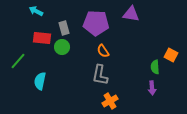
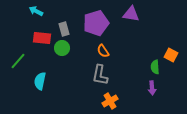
purple pentagon: rotated 20 degrees counterclockwise
gray rectangle: moved 1 px down
green circle: moved 1 px down
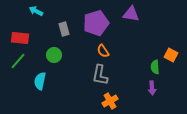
red rectangle: moved 22 px left
green circle: moved 8 px left, 7 px down
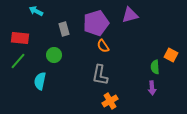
purple triangle: moved 1 px left, 1 px down; rotated 24 degrees counterclockwise
orange semicircle: moved 5 px up
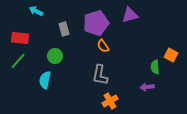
green circle: moved 1 px right, 1 px down
cyan semicircle: moved 5 px right, 1 px up
purple arrow: moved 5 px left, 1 px up; rotated 88 degrees clockwise
